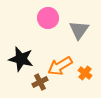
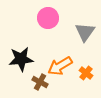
gray triangle: moved 6 px right, 2 px down
black star: rotated 20 degrees counterclockwise
orange cross: moved 1 px right
brown cross: rotated 35 degrees counterclockwise
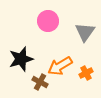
pink circle: moved 3 px down
black star: rotated 10 degrees counterclockwise
orange cross: rotated 24 degrees clockwise
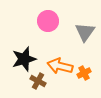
black star: moved 3 px right
orange arrow: rotated 45 degrees clockwise
orange cross: moved 2 px left
brown cross: moved 2 px left, 1 px up
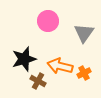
gray triangle: moved 1 px left, 1 px down
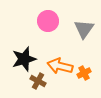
gray triangle: moved 4 px up
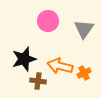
brown cross: rotated 21 degrees counterclockwise
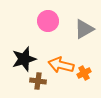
gray triangle: rotated 25 degrees clockwise
orange arrow: moved 1 px right, 1 px up
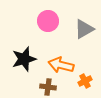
orange cross: moved 1 px right, 8 px down
brown cross: moved 10 px right, 6 px down
